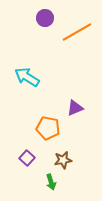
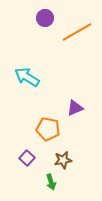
orange pentagon: moved 1 px down
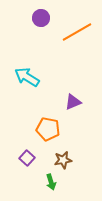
purple circle: moved 4 px left
purple triangle: moved 2 px left, 6 px up
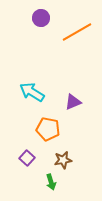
cyan arrow: moved 5 px right, 15 px down
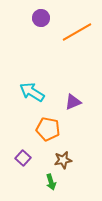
purple square: moved 4 px left
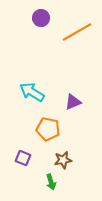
purple square: rotated 21 degrees counterclockwise
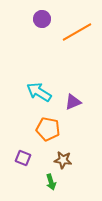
purple circle: moved 1 px right, 1 px down
cyan arrow: moved 7 px right
brown star: rotated 18 degrees clockwise
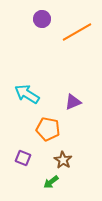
cyan arrow: moved 12 px left, 2 px down
brown star: rotated 24 degrees clockwise
green arrow: rotated 70 degrees clockwise
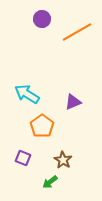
orange pentagon: moved 6 px left, 3 px up; rotated 25 degrees clockwise
green arrow: moved 1 px left
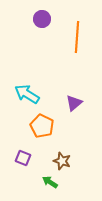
orange line: moved 5 px down; rotated 56 degrees counterclockwise
purple triangle: moved 1 px right, 1 px down; rotated 18 degrees counterclockwise
orange pentagon: rotated 10 degrees counterclockwise
brown star: moved 1 px left, 1 px down; rotated 12 degrees counterclockwise
green arrow: rotated 70 degrees clockwise
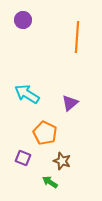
purple circle: moved 19 px left, 1 px down
purple triangle: moved 4 px left
orange pentagon: moved 3 px right, 7 px down
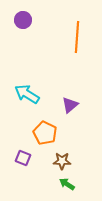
purple triangle: moved 2 px down
brown star: rotated 18 degrees counterclockwise
green arrow: moved 17 px right, 2 px down
